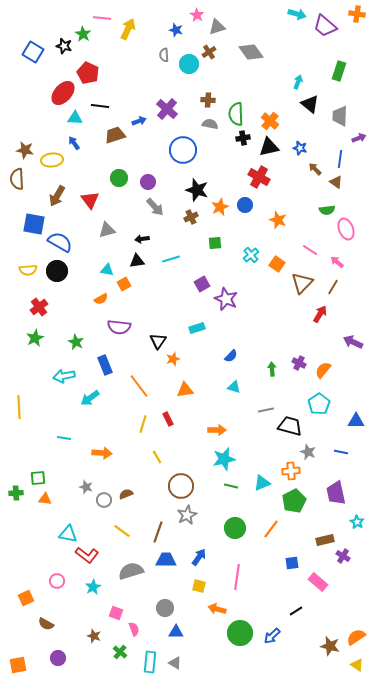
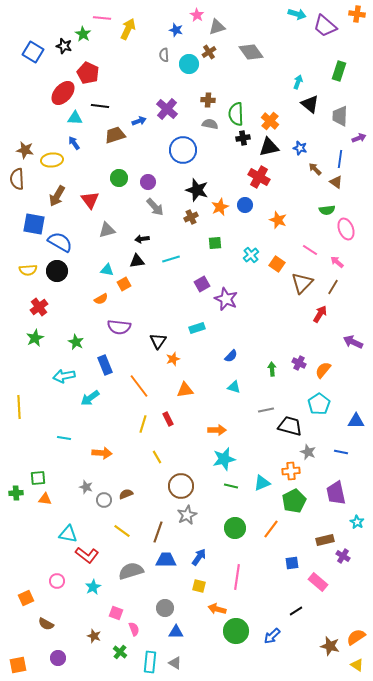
green circle at (240, 633): moved 4 px left, 2 px up
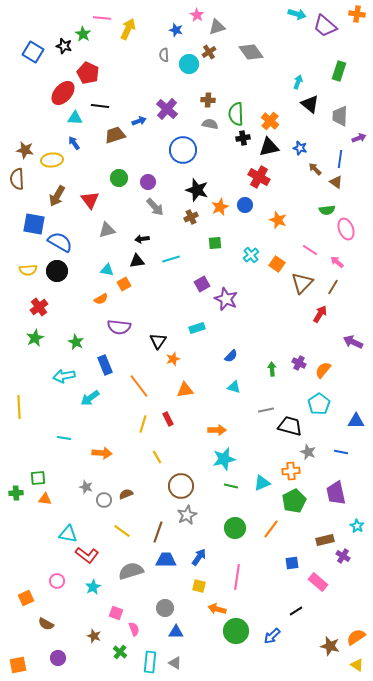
cyan star at (357, 522): moved 4 px down
